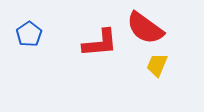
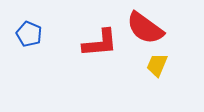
blue pentagon: rotated 15 degrees counterclockwise
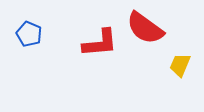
yellow trapezoid: moved 23 px right
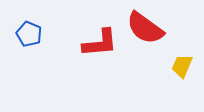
yellow trapezoid: moved 2 px right, 1 px down
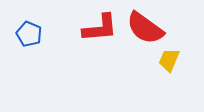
red L-shape: moved 15 px up
yellow trapezoid: moved 13 px left, 6 px up
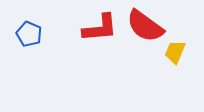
red semicircle: moved 2 px up
yellow trapezoid: moved 6 px right, 8 px up
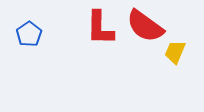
red L-shape: rotated 96 degrees clockwise
blue pentagon: rotated 15 degrees clockwise
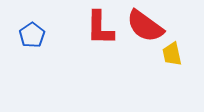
blue pentagon: moved 3 px right, 1 px down
yellow trapezoid: moved 3 px left, 2 px down; rotated 35 degrees counterclockwise
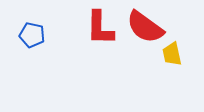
red semicircle: moved 1 px down
blue pentagon: rotated 25 degrees counterclockwise
